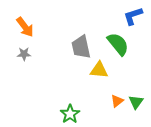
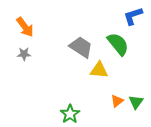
gray trapezoid: rotated 135 degrees clockwise
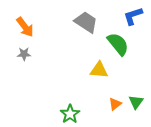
gray trapezoid: moved 5 px right, 25 px up
orange triangle: moved 2 px left, 3 px down
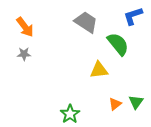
yellow triangle: rotated 12 degrees counterclockwise
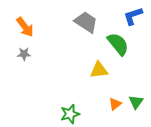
green star: rotated 18 degrees clockwise
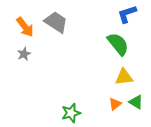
blue L-shape: moved 6 px left, 2 px up
gray trapezoid: moved 30 px left
gray star: rotated 24 degrees counterclockwise
yellow triangle: moved 25 px right, 7 px down
green triangle: rotated 35 degrees counterclockwise
green star: moved 1 px right, 1 px up
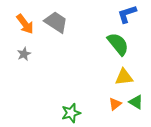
orange arrow: moved 3 px up
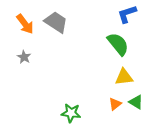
gray star: moved 3 px down; rotated 16 degrees counterclockwise
green star: rotated 24 degrees clockwise
